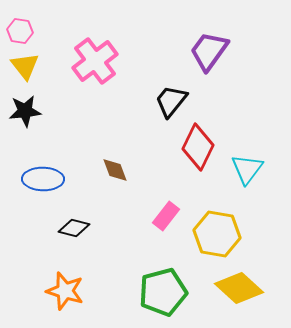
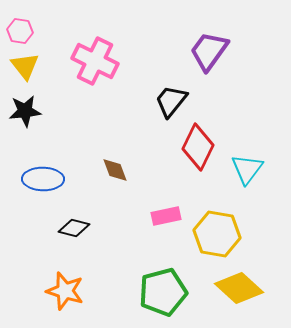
pink cross: rotated 27 degrees counterclockwise
pink rectangle: rotated 40 degrees clockwise
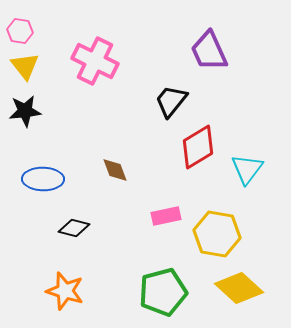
purple trapezoid: rotated 60 degrees counterclockwise
red diamond: rotated 33 degrees clockwise
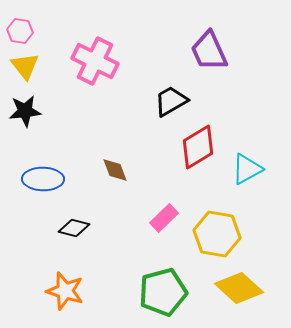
black trapezoid: rotated 21 degrees clockwise
cyan triangle: rotated 24 degrees clockwise
pink rectangle: moved 2 px left, 2 px down; rotated 32 degrees counterclockwise
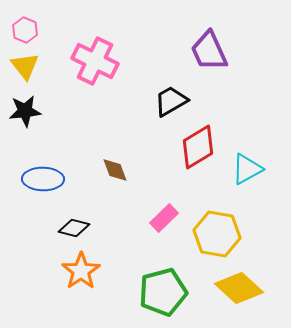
pink hexagon: moved 5 px right, 1 px up; rotated 15 degrees clockwise
orange star: moved 16 px right, 20 px up; rotated 21 degrees clockwise
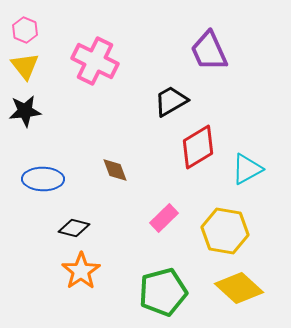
yellow hexagon: moved 8 px right, 3 px up
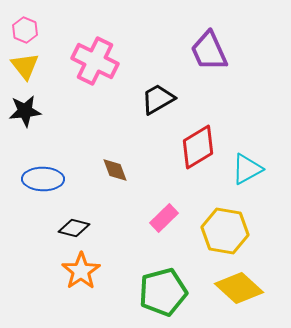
black trapezoid: moved 13 px left, 2 px up
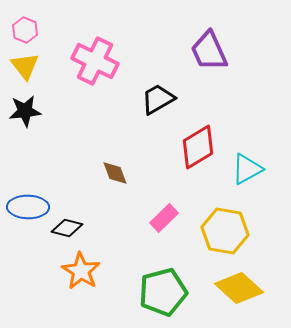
brown diamond: moved 3 px down
blue ellipse: moved 15 px left, 28 px down
black diamond: moved 7 px left
orange star: rotated 6 degrees counterclockwise
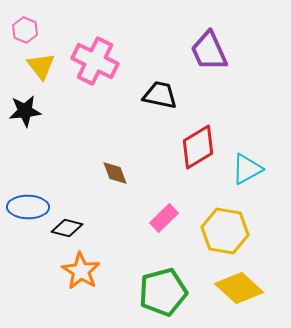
yellow triangle: moved 16 px right
black trapezoid: moved 2 px right, 4 px up; rotated 42 degrees clockwise
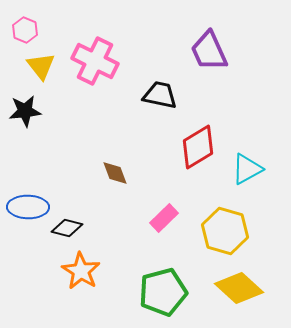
yellow hexagon: rotated 6 degrees clockwise
